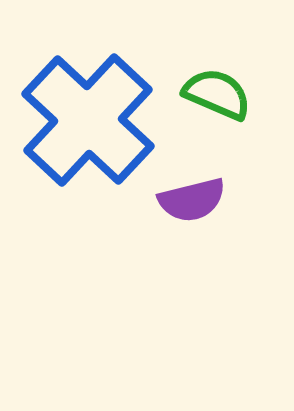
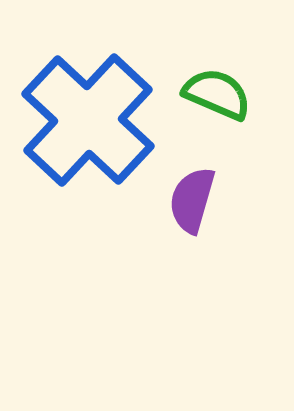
purple semicircle: rotated 120 degrees clockwise
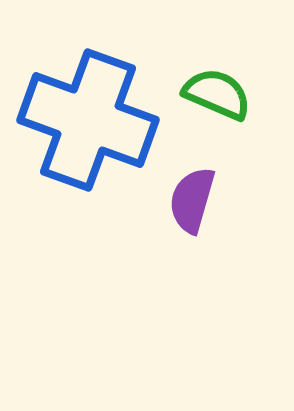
blue cross: rotated 23 degrees counterclockwise
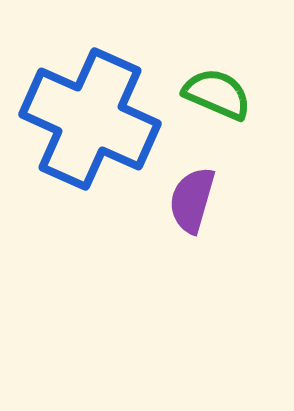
blue cross: moved 2 px right, 1 px up; rotated 4 degrees clockwise
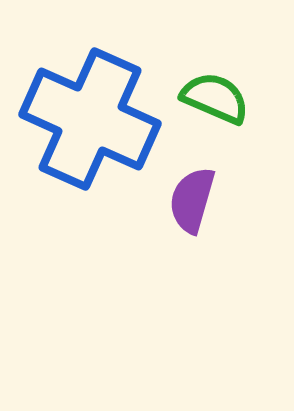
green semicircle: moved 2 px left, 4 px down
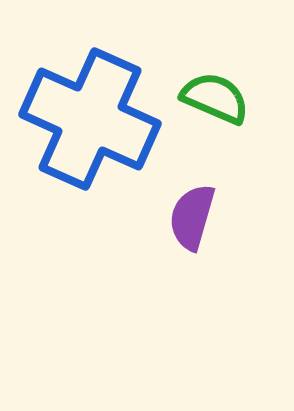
purple semicircle: moved 17 px down
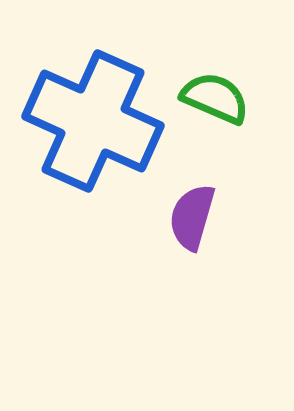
blue cross: moved 3 px right, 2 px down
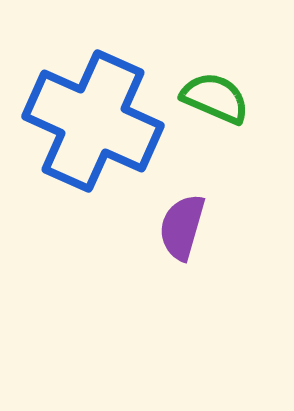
purple semicircle: moved 10 px left, 10 px down
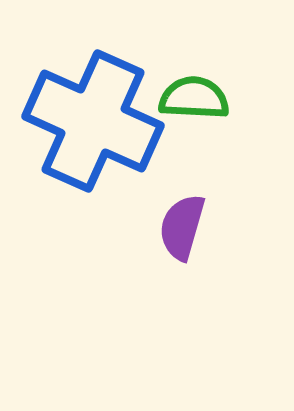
green semicircle: moved 21 px left; rotated 20 degrees counterclockwise
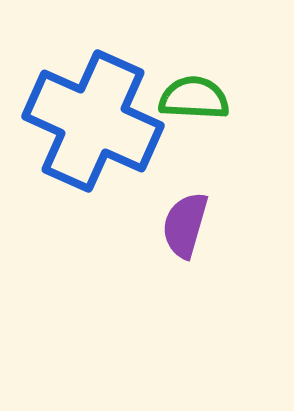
purple semicircle: moved 3 px right, 2 px up
